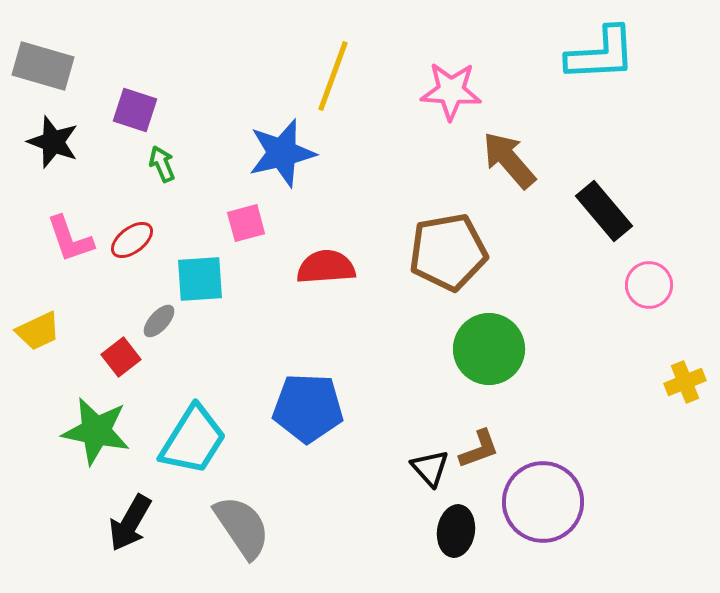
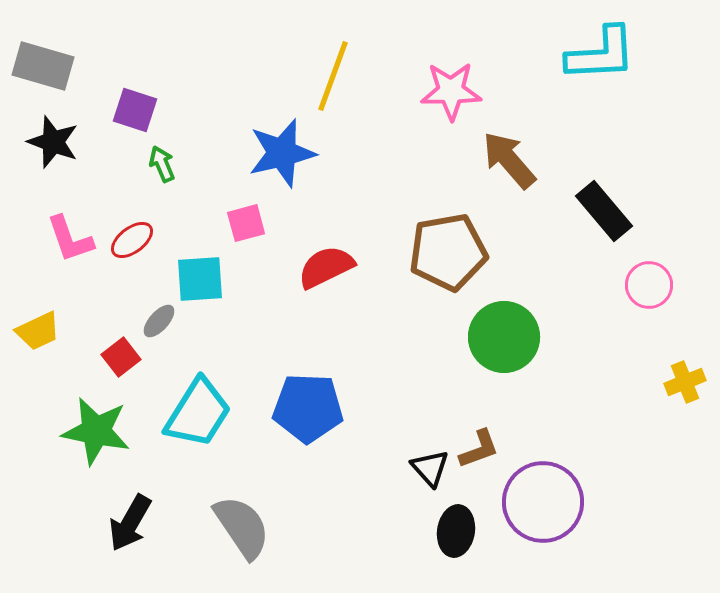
pink star: rotated 4 degrees counterclockwise
red semicircle: rotated 22 degrees counterclockwise
green circle: moved 15 px right, 12 px up
cyan trapezoid: moved 5 px right, 27 px up
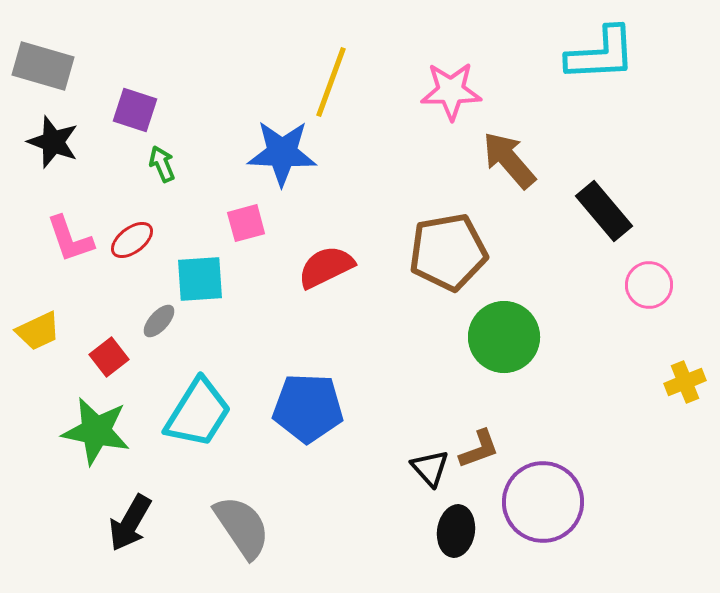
yellow line: moved 2 px left, 6 px down
blue star: rotated 16 degrees clockwise
red square: moved 12 px left
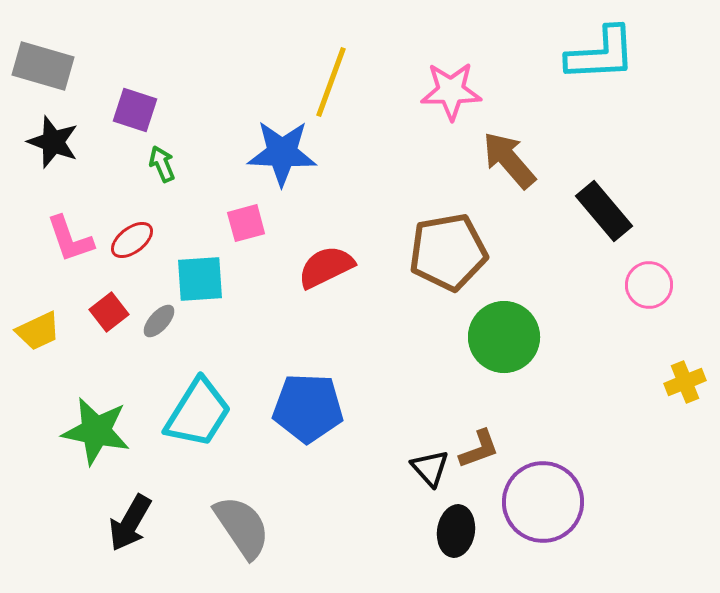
red square: moved 45 px up
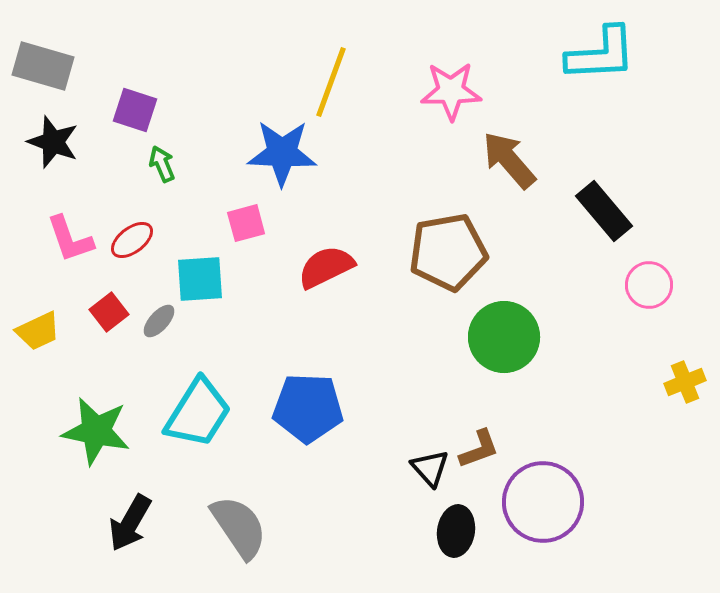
gray semicircle: moved 3 px left
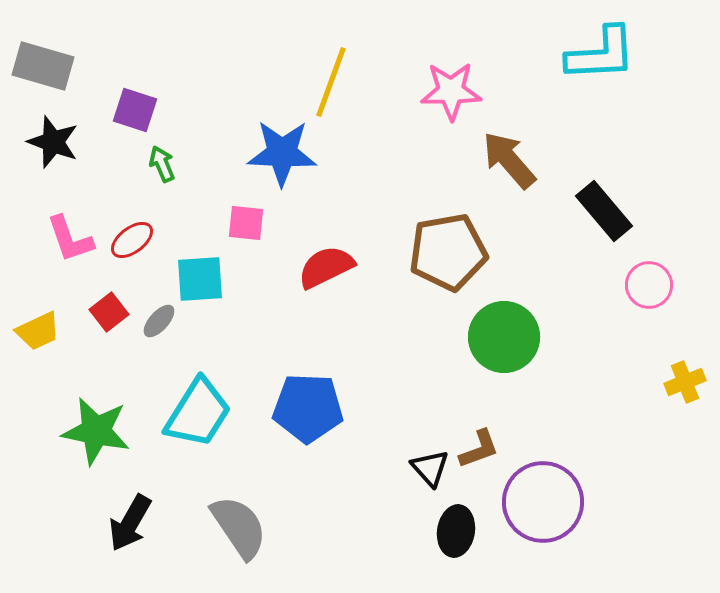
pink square: rotated 21 degrees clockwise
